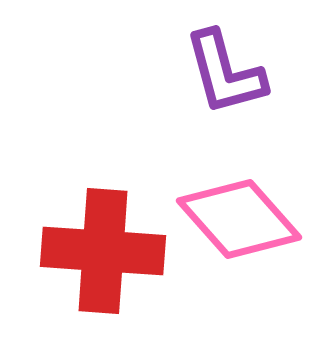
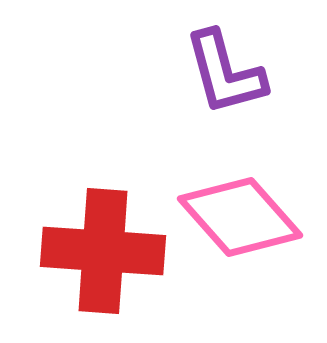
pink diamond: moved 1 px right, 2 px up
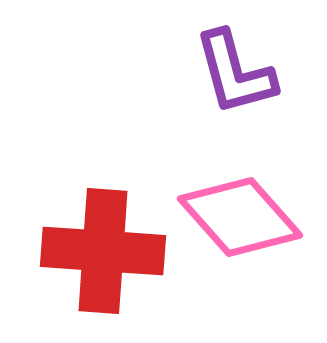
purple L-shape: moved 10 px right
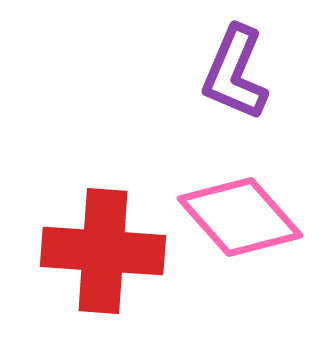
purple L-shape: rotated 38 degrees clockwise
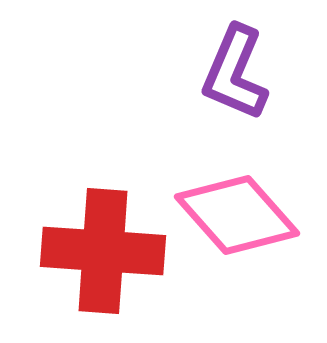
pink diamond: moved 3 px left, 2 px up
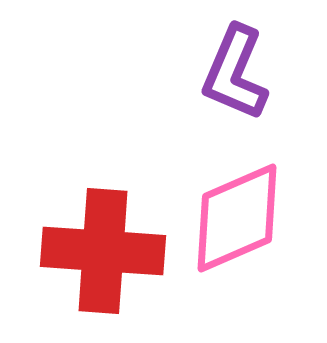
pink diamond: moved 3 px down; rotated 72 degrees counterclockwise
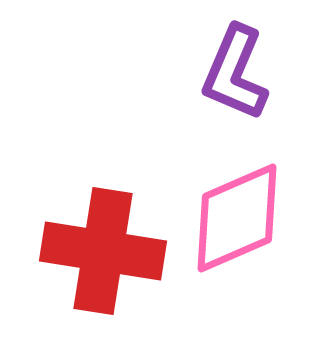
red cross: rotated 5 degrees clockwise
